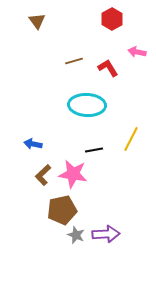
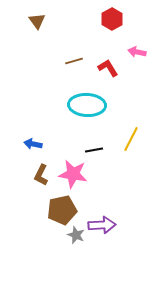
brown L-shape: moved 2 px left; rotated 20 degrees counterclockwise
purple arrow: moved 4 px left, 9 px up
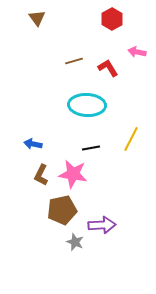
brown triangle: moved 3 px up
black line: moved 3 px left, 2 px up
gray star: moved 1 px left, 7 px down
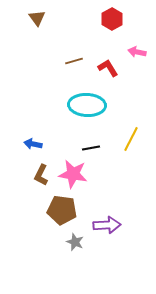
brown pentagon: rotated 20 degrees clockwise
purple arrow: moved 5 px right
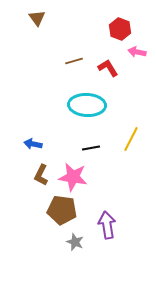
red hexagon: moved 8 px right, 10 px down; rotated 10 degrees counterclockwise
pink star: moved 3 px down
purple arrow: rotated 96 degrees counterclockwise
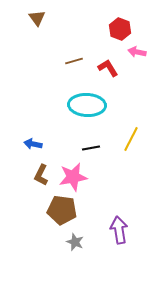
pink star: rotated 20 degrees counterclockwise
purple arrow: moved 12 px right, 5 px down
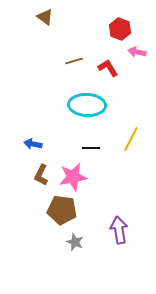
brown triangle: moved 8 px right, 1 px up; rotated 18 degrees counterclockwise
black line: rotated 12 degrees clockwise
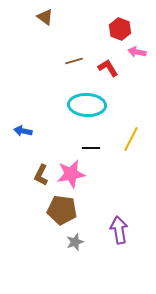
blue arrow: moved 10 px left, 13 px up
pink star: moved 2 px left, 3 px up
gray star: rotated 30 degrees clockwise
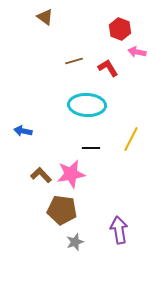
brown L-shape: rotated 110 degrees clockwise
